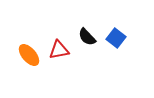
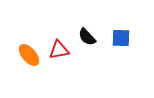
blue square: moved 5 px right; rotated 36 degrees counterclockwise
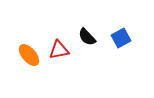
blue square: rotated 30 degrees counterclockwise
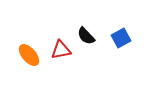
black semicircle: moved 1 px left, 1 px up
red triangle: moved 2 px right
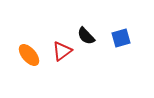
blue square: rotated 12 degrees clockwise
red triangle: moved 1 px right, 1 px down; rotated 25 degrees counterclockwise
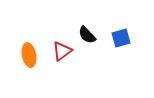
black semicircle: moved 1 px right, 1 px up
orange ellipse: rotated 30 degrees clockwise
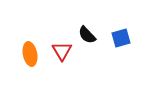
red triangle: rotated 25 degrees counterclockwise
orange ellipse: moved 1 px right, 1 px up
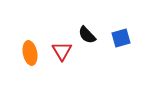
orange ellipse: moved 1 px up
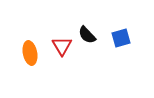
red triangle: moved 5 px up
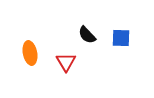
blue square: rotated 18 degrees clockwise
red triangle: moved 4 px right, 16 px down
